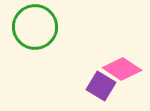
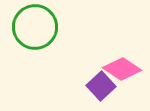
purple square: rotated 16 degrees clockwise
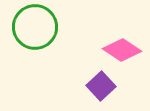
pink diamond: moved 19 px up
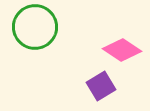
purple square: rotated 12 degrees clockwise
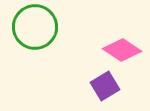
purple square: moved 4 px right
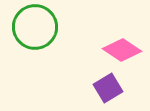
purple square: moved 3 px right, 2 px down
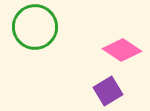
purple square: moved 3 px down
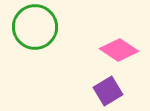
pink diamond: moved 3 px left
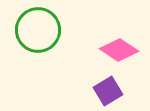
green circle: moved 3 px right, 3 px down
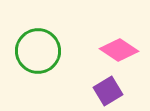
green circle: moved 21 px down
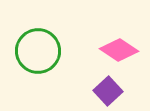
purple square: rotated 12 degrees counterclockwise
